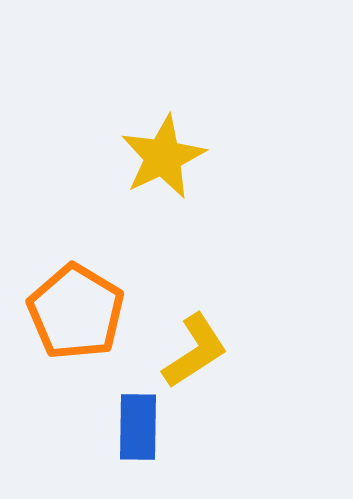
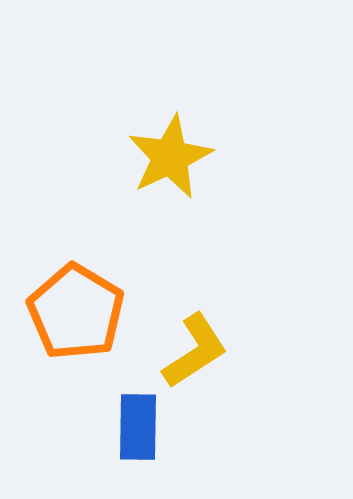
yellow star: moved 7 px right
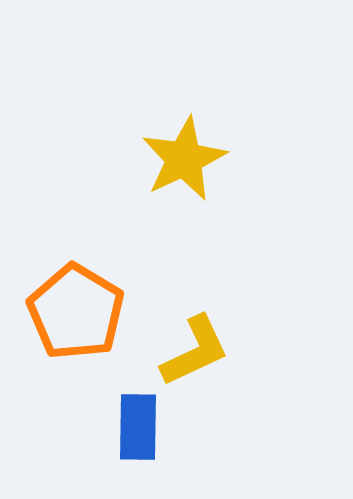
yellow star: moved 14 px right, 2 px down
yellow L-shape: rotated 8 degrees clockwise
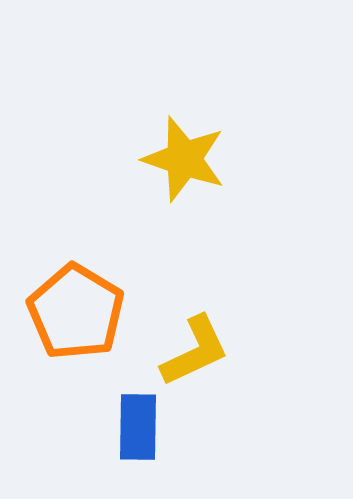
yellow star: rotated 28 degrees counterclockwise
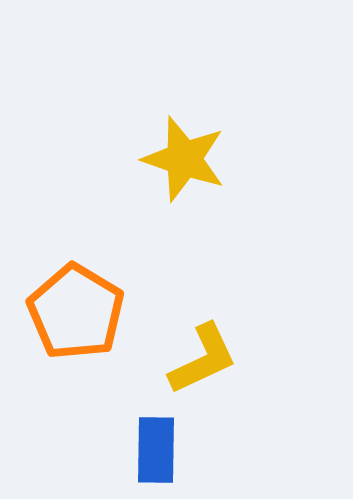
yellow L-shape: moved 8 px right, 8 px down
blue rectangle: moved 18 px right, 23 px down
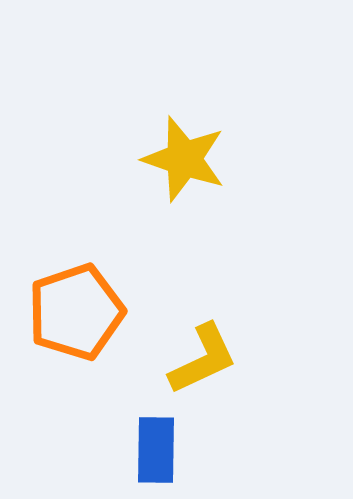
orange pentagon: rotated 22 degrees clockwise
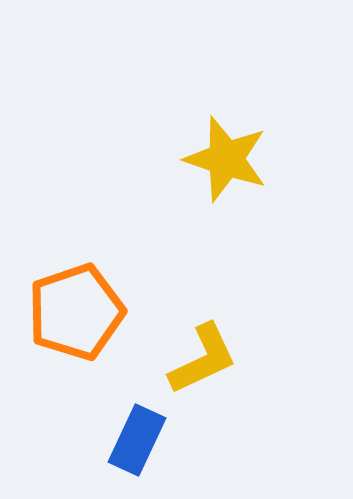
yellow star: moved 42 px right
blue rectangle: moved 19 px left, 10 px up; rotated 24 degrees clockwise
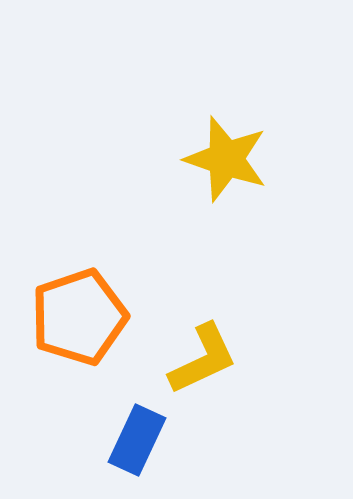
orange pentagon: moved 3 px right, 5 px down
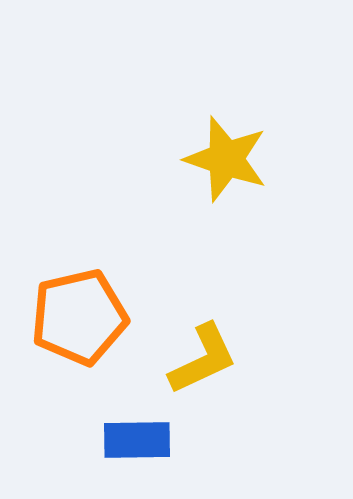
orange pentagon: rotated 6 degrees clockwise
blue rectangle: rotated 64 degrees clockwise
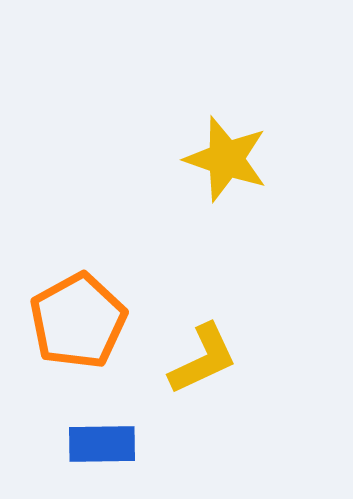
orange pentagon: moved 1 px left, 4 px down; rotated 16 degrees counterclockwise
blue rectangle: moved 35 px left, 4 px down
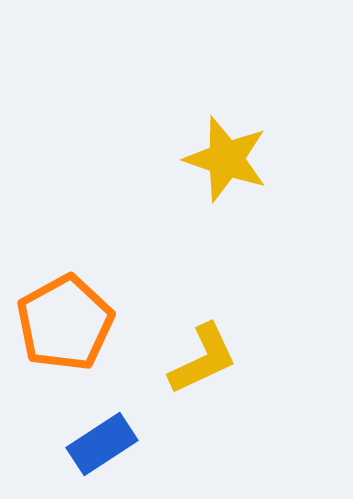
orange pentagon: moved 13 px left, 2 px down
blue rectangle: rotated 32 degrees counterclockwise
